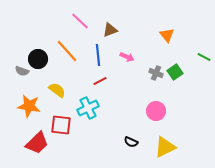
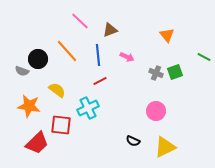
green square: rotated 14 degrees clockwise
black semicircle: moved 2 px right, 1 px up
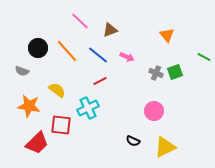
blue line: rotated 45 degrees counterclockwise
black circle: moved 11 px up
pink circle: moved 2 px left
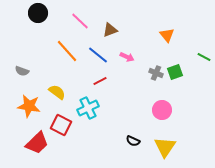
black circle: moved 35 px up
yellow semicircle: moved 2 px down
pink circle: moved 8 px right, 1 px up
red square: rotated 20 degrees clockwise
yellow triangle: rotated 30 degrees counterclockwise
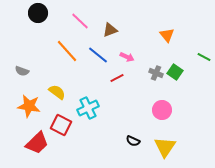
green square: rotated 35 degrees counterclockwise
red line: moved 17 px right, 3 px up
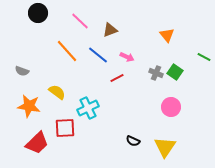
pink circle: moved 9 px right, 3 px up
red square: moved 4 px right, 3 px down; rotated 30 degrees counterclockwise
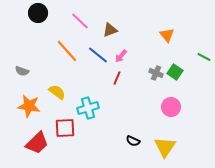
pink arrow: moved 6 px left, 1 px up; rotated 104 degrees clockwise
red line: rotated 40 degrees counterclockwise
cyan cross: rotated 10 degrees clockwise
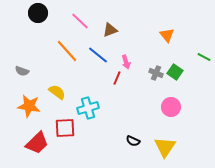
pink arrow: moved 5 px right, 6 px down; rotated 56 degrees counterclockwise
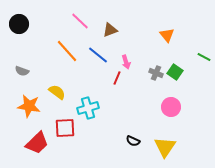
black circle: moved 19 px left, 11 px down
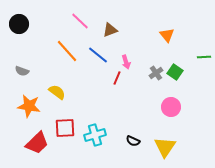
green line: rotated 32 degrees counterclockwise
gray cross: rotated 32 degrees clockwise
cyan cross: moved 7 px right, 27 px down
